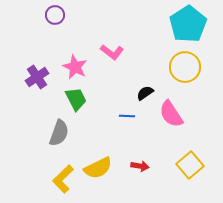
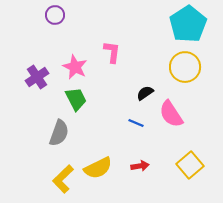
pink L-shape: rotated 120 degrees counterclockwise
blue line: moved 9 px right, 7 px down; rotated 21 degrees clockwise
red arrow: rotated 18 degrees counterclockwise
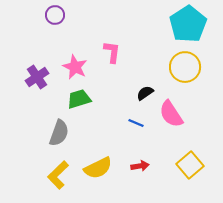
green trapezoid: moved 3 px right; rotated 80 degrees counterclockwise
yellow L-shape: moved 5 px left, 4 px up
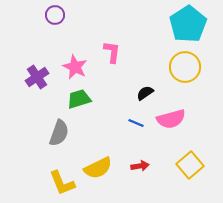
pink semicircle: moved 5 px down; rotated 72 degrees counterclockwise
yellow L-shape: moved 4 px right, 8 px down; rotated 68 degrees counterclockwise
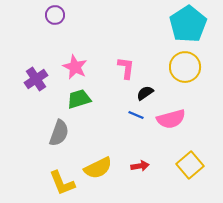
pink L-shape: moved 14 px right, 16 px down
purple cross: moved 1 px left, 2 px down
blue line: moved 8 px up
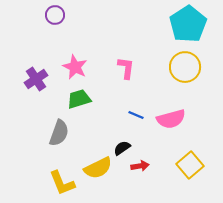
black semicircle: moved 23 px left, 55 px down
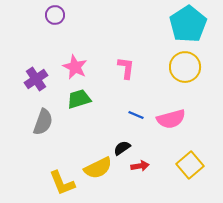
gray semicircle: moved 16 px left, 11 px up
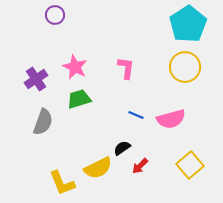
red arrow: rotated 144 degrees clockwise
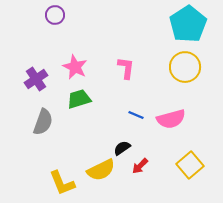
yellow semicircle: moved 3 px right, 2 px down
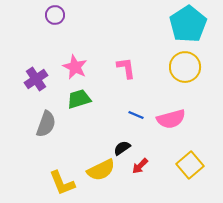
pink L-shape: rotated 15 degrees counterclockwise
gray semicircle: moved 3 px right, 2 px down
